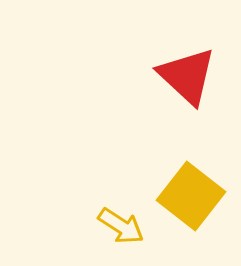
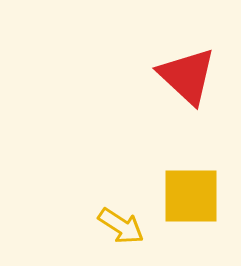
yellow square: rotated 38 degrees counterclockwise
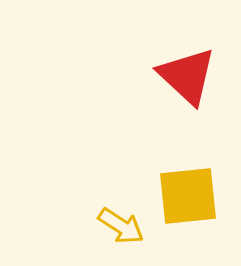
yellow square: moved 3 px left; rotated 6 degrees counterclockwise
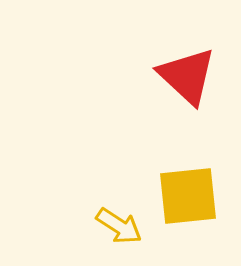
yellow arrow: moved 2 px left
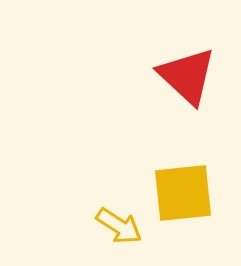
yellow square: moved 5 px left, 3 px up
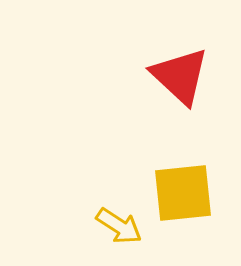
red triangle: moved 7 px left
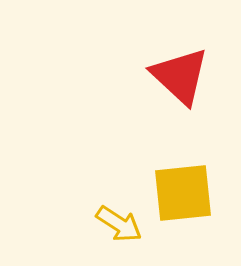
yellow arrow: moved 2 px up
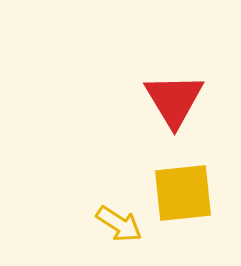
red triangle: moved 6 px left, 24 px down; rotated 16 degrees clockwise
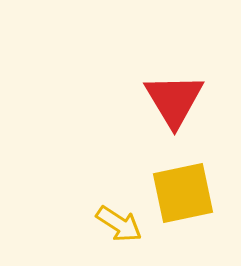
yellow square: rotated 6 degrees counterclockwise
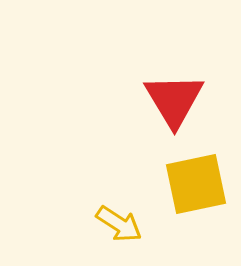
yellow square: moved 13 px right, 9 px up
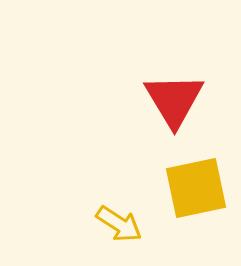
yellow square: moved 4 px down
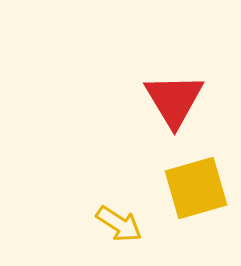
yellow square: rotated 4 degrees counterclockwise
